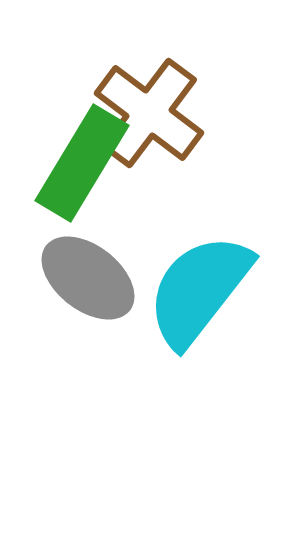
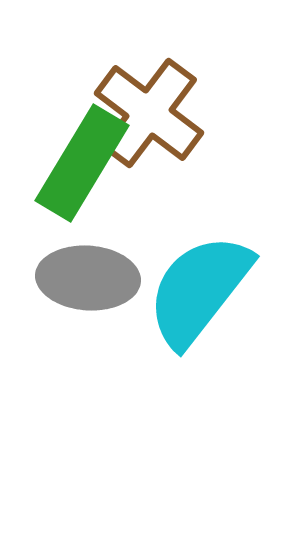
gray ellipse: rotated 34 degrees counterclockwise
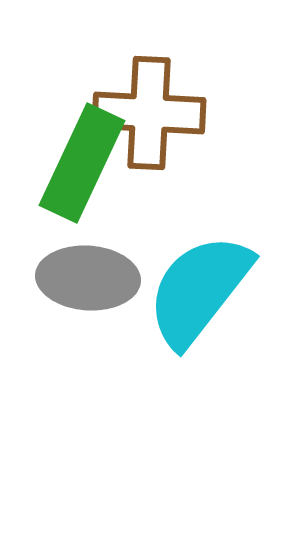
brown cross: rotated 34 degrees counterclockwise
green rectangle: rotated 6 degrees counterclockwise
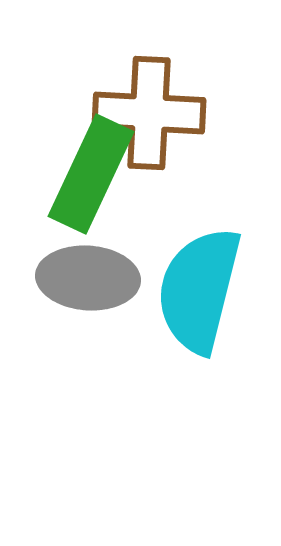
green rectangle: moved 9 px right, 11 px down
cyan semicircle: rotated 24 degrees counterclockwise
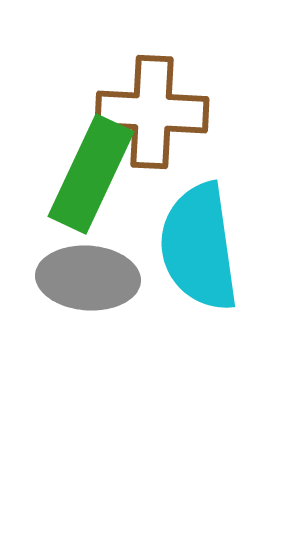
brown cross: moved 3 px right, 1 px up
cyan semicircle: moved 43 px up; rotated 22 degrees counterclockwise
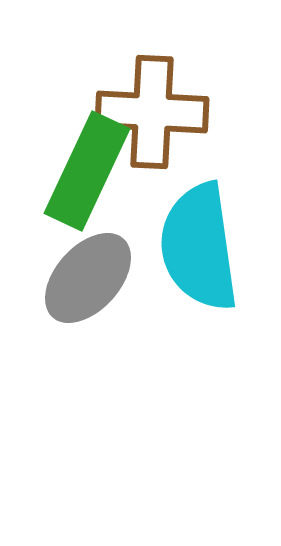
green rectangle: moved 4 px left, 3 px up
gray ellipse: rotated 52 degrees counterclockwise
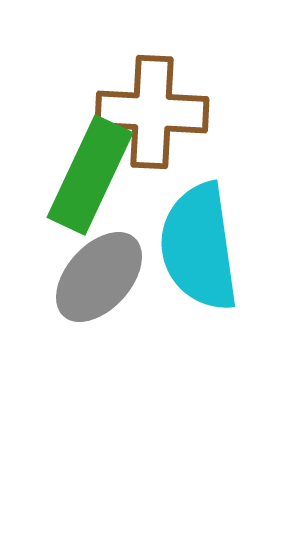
green rectangle: moved 3 px right, 4 px down
gray ellipse: moved 11 px right, 1 px up
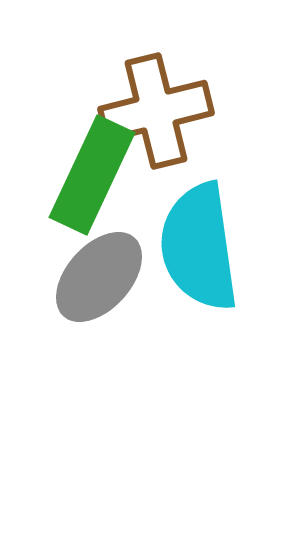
brown cross: moved 4 px right, 1 px up; rotated 17 degrees counterclockwise
green rectangle: moved 2 px right
